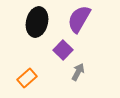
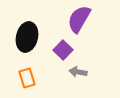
black ellipse: moved 10 px left, 15 px down
gray arrow: rotated 108 degrees counterclockwise
orange rectangle: rotated 66 degrees counterclockwise
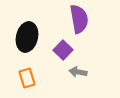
purple semicircle: rotated 140 degrees clockwise
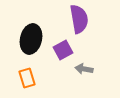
black ellipse: moved 4 px right, 2 px down
purple square: rotated 18 degrees clockwise
gray arrow: moved 6 px right, 3 px up
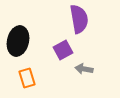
black ellipse: moved 13 px left, 2 px down
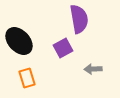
black ellipse: moved 1 px right; rotated 56 degrees counterclockwise
purple square: moved 2 px up
gray arrow: moved 9 px right; rotated 12 degrees counterclockwise
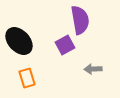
purple semicircle: moved 1 px right, 1 px down
purple square: moved 2 px right, 3 px up
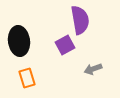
black ellipse: rotated 36 degrees clockwise
gray arrow: rotated 18 degrees counterclockwise
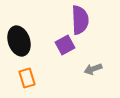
purple semicircle: rotated 8 degrees clockwise
black ellipse: rotated 12 degrees counterclockwise
